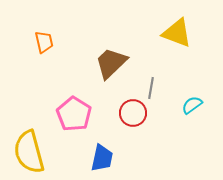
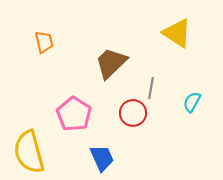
yellow triangle: rotated 12 degrees clockwise
cyan semicircle: moved 3 px up; rotated 25 degrees counterclockwise
blue trapezoid: rotated 36 degrees counterclockwise
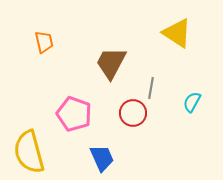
brown trapezoid: rotated 18 degrees counterclockwise
pink pentagon: rotated 12 degrees counterclockwise
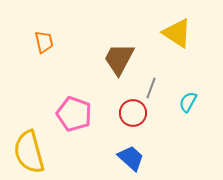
brown trapezoid: moved 8 px right, 4 px up
gray line: rotated 10 degrees clockwise
cyan semicircle: moved 4 px left
blue trapezoid: moved 29 px right; rotated 24 degrees counterclockwise
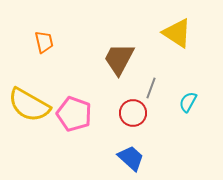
yellow semicircle: moved 47 px up; rotated 45 degrees counterclockwise
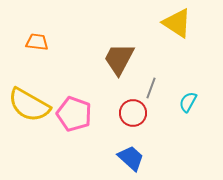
yellow triangle: moved 10 px up
orange trapezoid: moved 7 px left; rotated 70 degrees counterclockwise
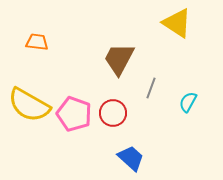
red circle: moved 20 px left
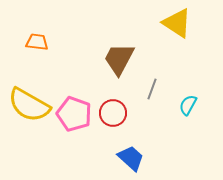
gray line: moved 1 px right, 1 px down
cyan semicircle: moved 3 px down
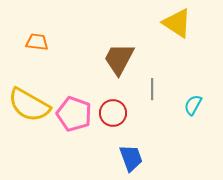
gray line: rotated 20 degrees counterclockwise
cyan semicircle: moved 5 px right
blue trapezoid: rotated 28 degrees clockwise
